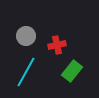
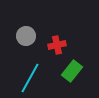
cyan line: moved 4 px right, 6 px down
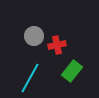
gray circle: moved 8 px right
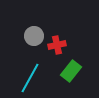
green rectangle: moved 1 px left
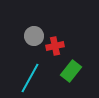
red cross: moved 2 px left, 1 px down
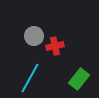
green rectangle: moved 8 px right, 8 px down
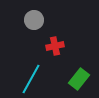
gray circle: moved 16 px up
cyan line: moved 1 px right, 1 px down
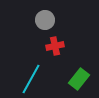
gray circle: moved 11 px right
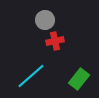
red cross: moved 5 px up
cyan line: moved 3 px up; rotated 20 degrees clockwise
